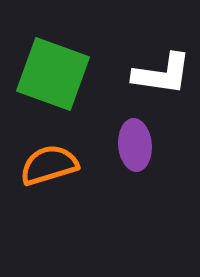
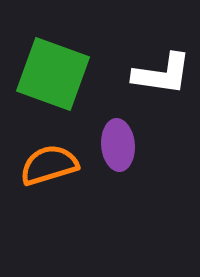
purple ellipse: moved 17 px left
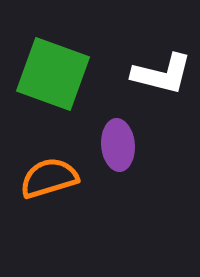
white L-shape: rotated 6 degrees clockwise
orange semicircle: moved 13 px down
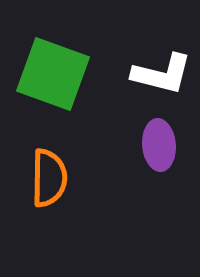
purple ellipse: moved 41 px right
orange semicircle: rotated 108 degrees clockwise
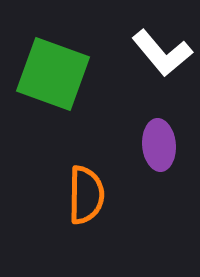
white L-shape: moved 21 px up; rotated 36 degrees clockwise
orange semicircle: moved 37 px right, 17 px down
